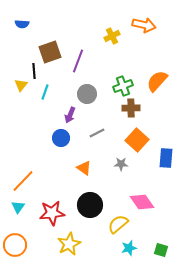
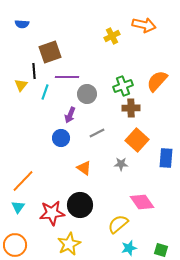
purple line: moved 11 px left, 16 px down; rotated 70 degrees clockwise
black circle: moved 10 px left
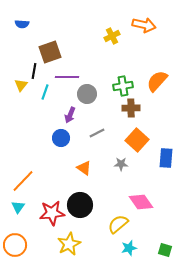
black line: rotated 14 degrees clockwise
green cross: rotated 12 degrees clockwise
pink diamond: moved 1 px left
green square: moved 4 px right
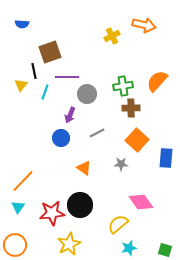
black line: rotated 21 degrees counterclockwise
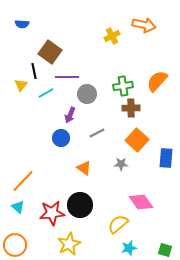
brown square: rotated 35 degrees counterclockwise
cyan line: moved 1 px right, 1 px down; rotated 42 degrees clockwise
cyan triangle: rotated 24 degrees counterclockwise
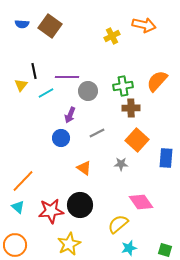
brown square: moved 26 px up
gray circle: moved 1 px right, 3 px up
red star: moved 1 px left, 2 px up
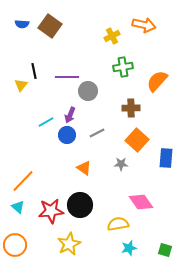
green cross: moved 19 px up
cyan line: moved 29 px down
blue circle: moved 6 px right, 3 px up
yellow semicircle: rotated 30 degrees clockwise
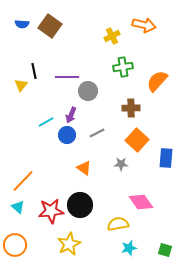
purple arrow: moved 1 px right
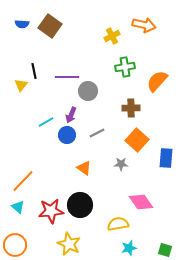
green cross: moved 2 px right
yellow star: rotated 20 degrees counterclockwise
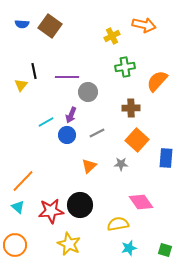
gray circle: moved 1 px down
orange triangle: moved 5 px right, 2 px up; rotated 42 degrees clockwise
